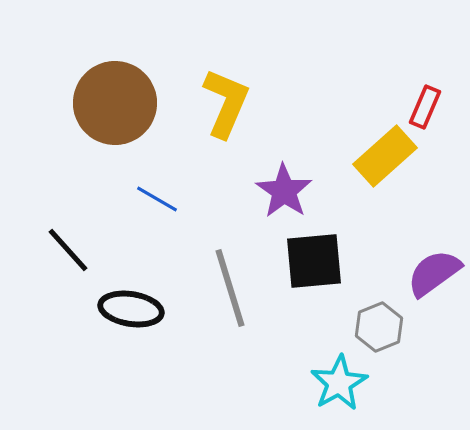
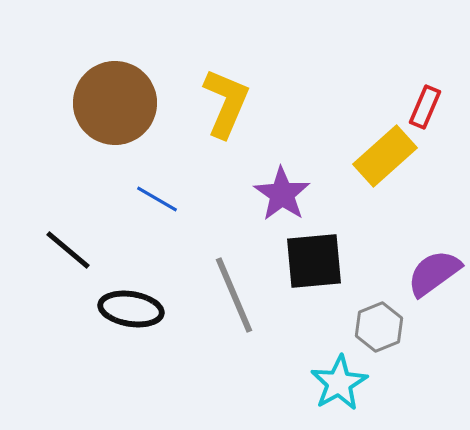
purple star: moved 2 px left, 3 px down
black line: rotated 8 degrees counterclockwise
gray line: moved 4 px right, 7 px down; rotated 6 degrees counterclockwise
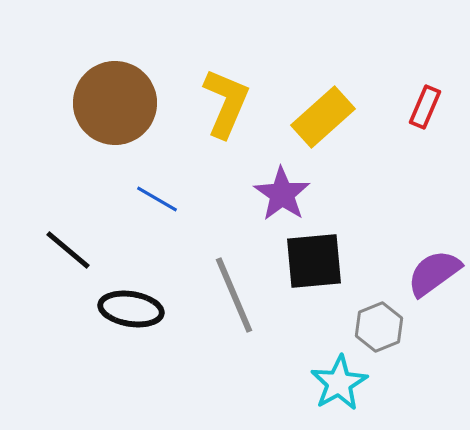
yellow rectangle: moved 62 px left, 39 px up
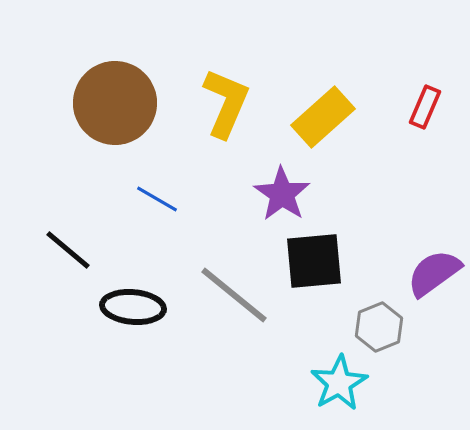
gray line: rotated 28 degrees counterclockwise
black ellipse: moved 2 px right, 2 px up; rotated 4 degrees counterclockwise
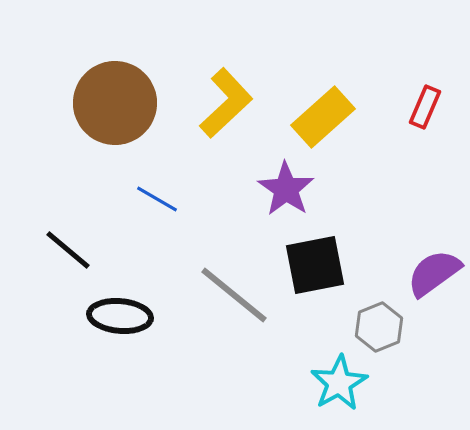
yellow L-shape: rotated 24 degrees clockwise
purple star: moved 4 px right, 5 px up
black square: moved 1 px right, 4 px down; rotated 6 degrees counterclockwise
black ellipse: moved 13 px left, 9 px down
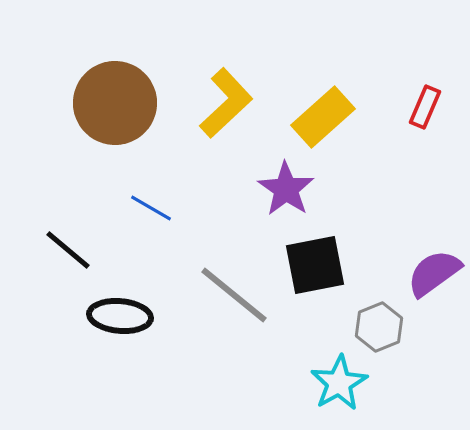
blue line: moved 6 px left, 9 px down
